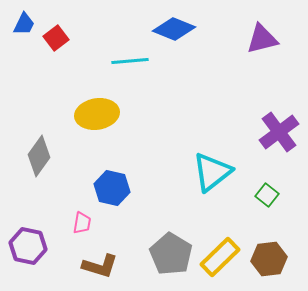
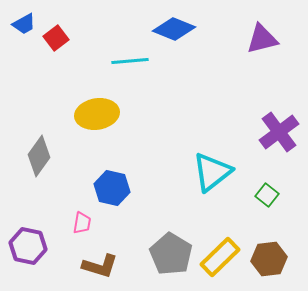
blue trapezoid: rotated 35 degrees clockwise
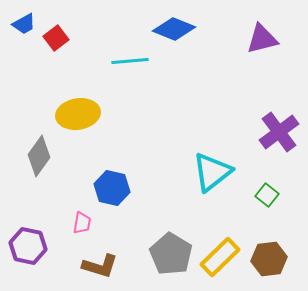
yellow ellipse: moved 19 px left
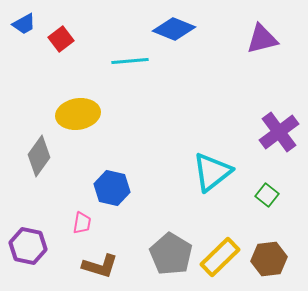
red square: moved 5 px right, 1 px down
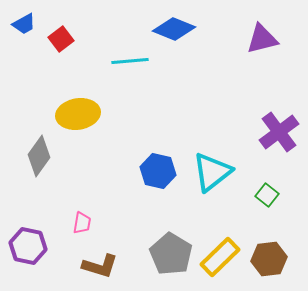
blue hexagon: moved 46 px right, 17 px up
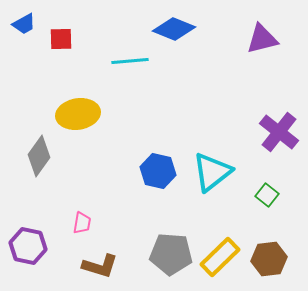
red square: rotated 35 degrees clockwise
purple cross: rotated 15 degrees counterclockwise
gray pentagon: rotated 27 degrees counterclockwise
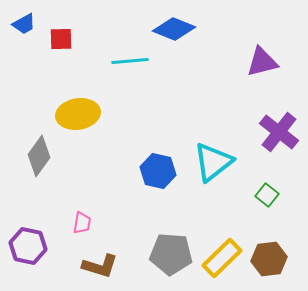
purple triangle: moved 23 px down
cyan triangle: moved 1 px right, 10 px up
yellow rectangle: moved 2 px right, 1 px down
